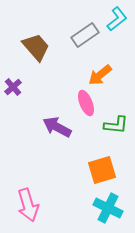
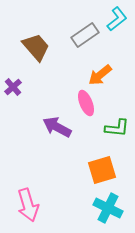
green L-shape: moved 1 px right, 3 px down
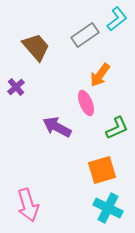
orange arrow: rotated 15 degrees counterclockwise
purple cross: moved 3 px right
green L-shape: rotated 30 degrees counterclockwise
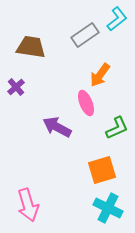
brown trapezoid: moved 5 px left; rotated 40 degrees counterclockwise
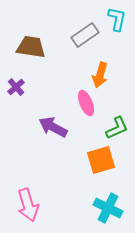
cyan L-shape: rotated 40 degrees counterclockwise
orange arrow: rotated 20 degrees counterclockwise
purple arrow: moved 4 px left
orange square: moved 1 px left, 10 px up
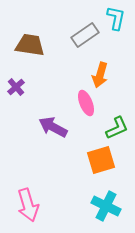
cyan L-shape: moved 1 px left, 1 px up
brown trapezoid: moved 1 px left, 2 px up
cyan cross: moved 2 px left, 2 px up
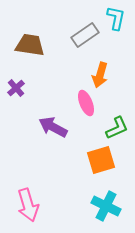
purple cross: moved 1 px down
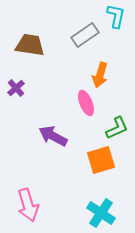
cyan L-shape: moved 2 px up
purple arrow: moved 9 px down
cyan cross: moved 5 px left, 7 px down; rotated 8 degrees clockwise
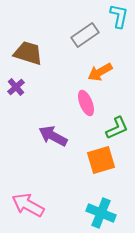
cyan L-shape: moved 3 px right
brown trapezoid: moved 2 px left, 8 px down; rotated 8 degrees clockwise
orange arrow: moved 3 px up; rotated 45 degrees clockwise
purple cross: moved 1 px up
pink arrow: rotated 136 degrees clockwise
cyan cross: rotated 12 degrees counterclockwise
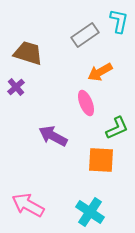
cyan L-shape: moved 5 px down
orange square: rotated 20 degrees clockwise
cyan cross: moved 11 px left, 1 px up; rotated 12 degrees clockwise
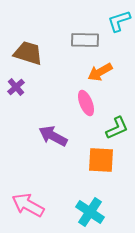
cyan L-shape: rotated 120 degrees counterclockwise
gray rectangle: moved 5 px down; rotated 36 degrees clockwise
